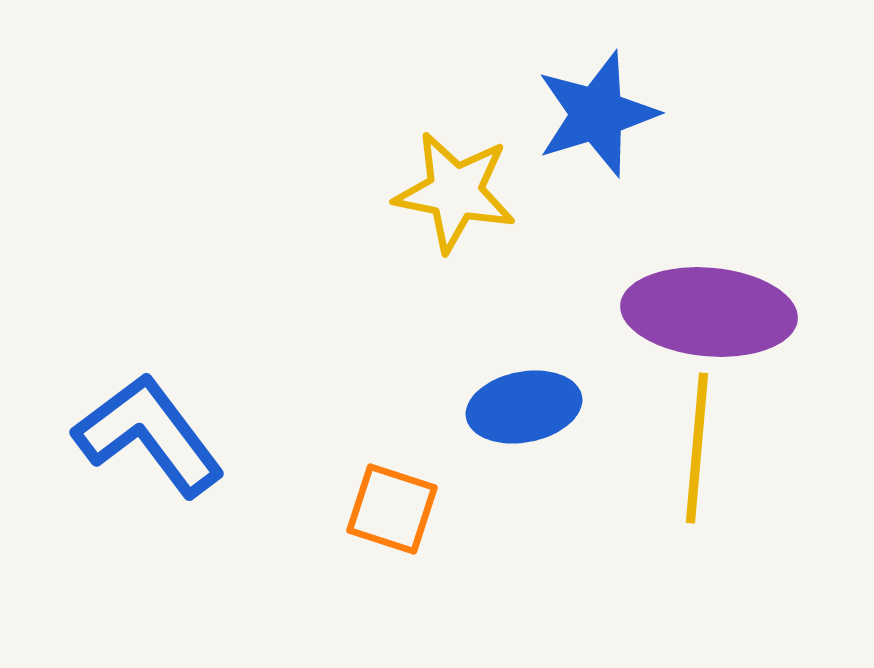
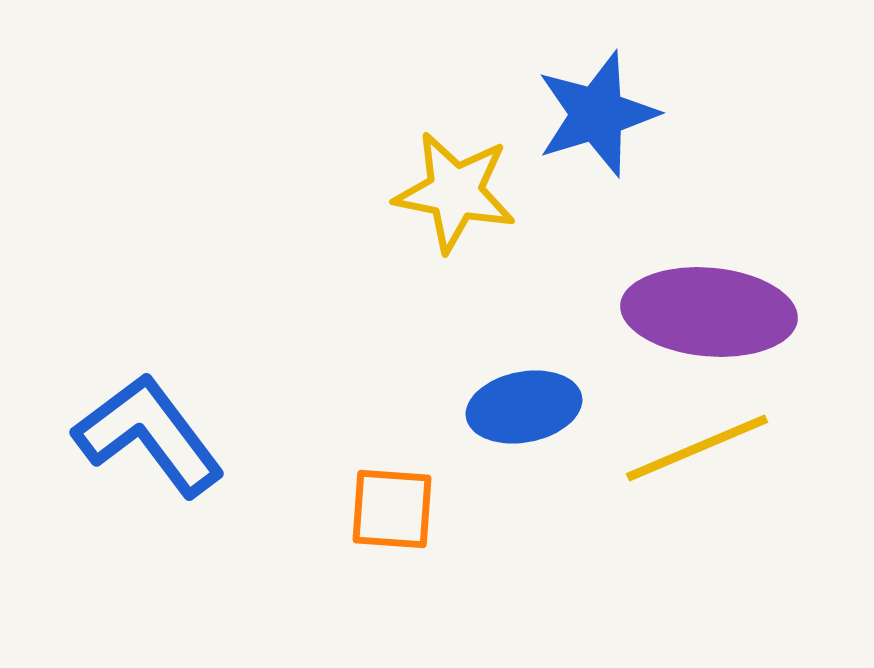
yellow line: rotated 62 degrees clockwise
orange square: rotated 14 degrees counterclockwise
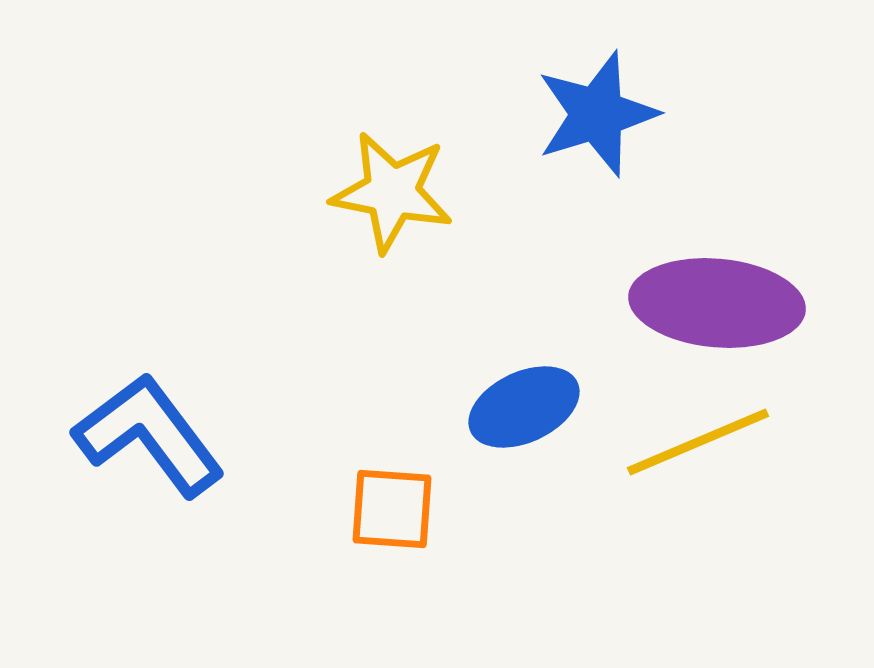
yellow star: moved 63 px left
purple ellipse: moved 8 px right, 9 px up
blue ellipse: rotated 14 degrees counterclockwise
yellow line: moved 1 px right, 6 px up
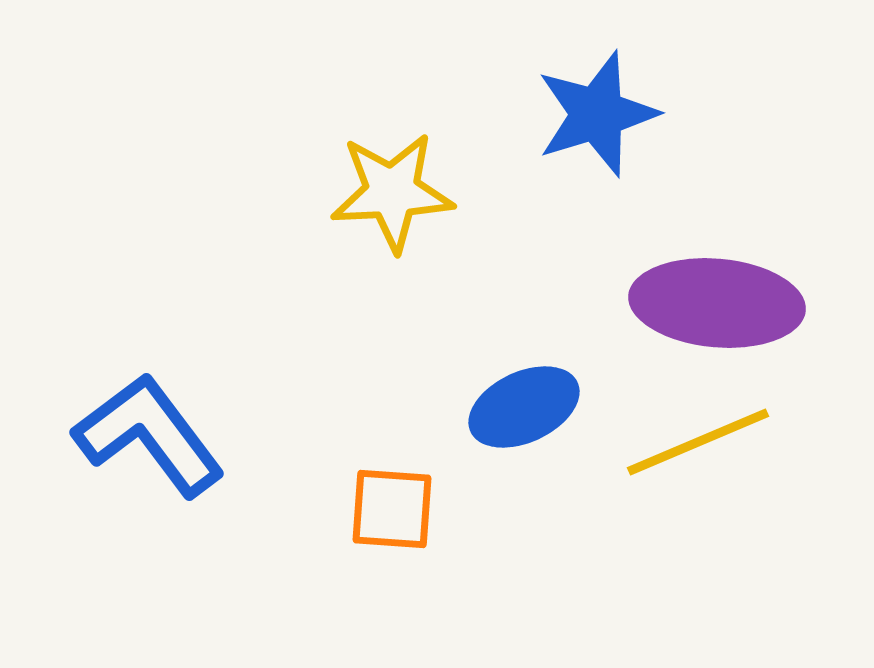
yellow star: rotated 14 degrees counterclockwise
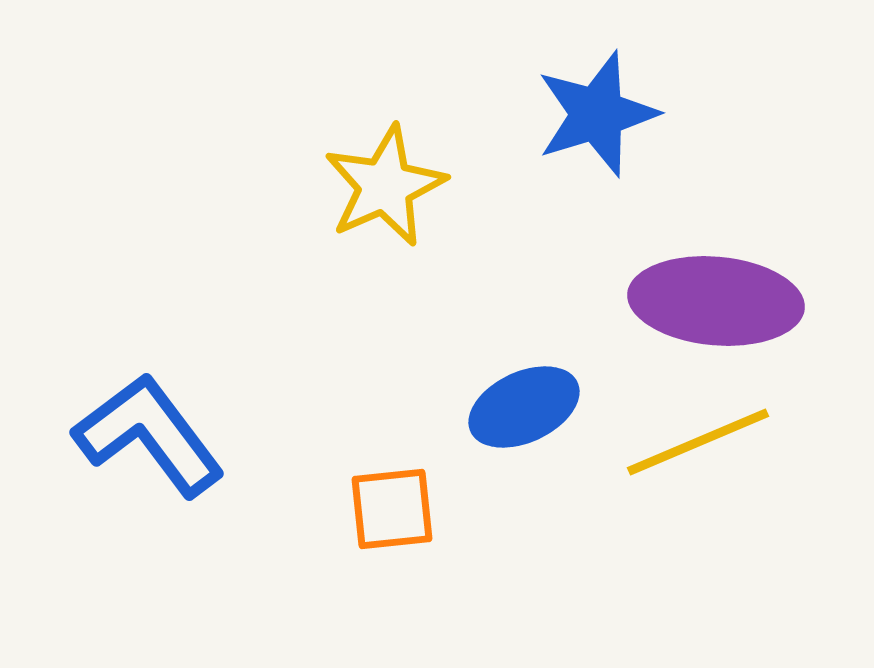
yellow star: moved 7 px left, 6 px up; rotated 21 degrees counterclockwise
purple ellipse: moved 1 px left, 2 px up
orange square: rotated 10 degrees counterclockwise
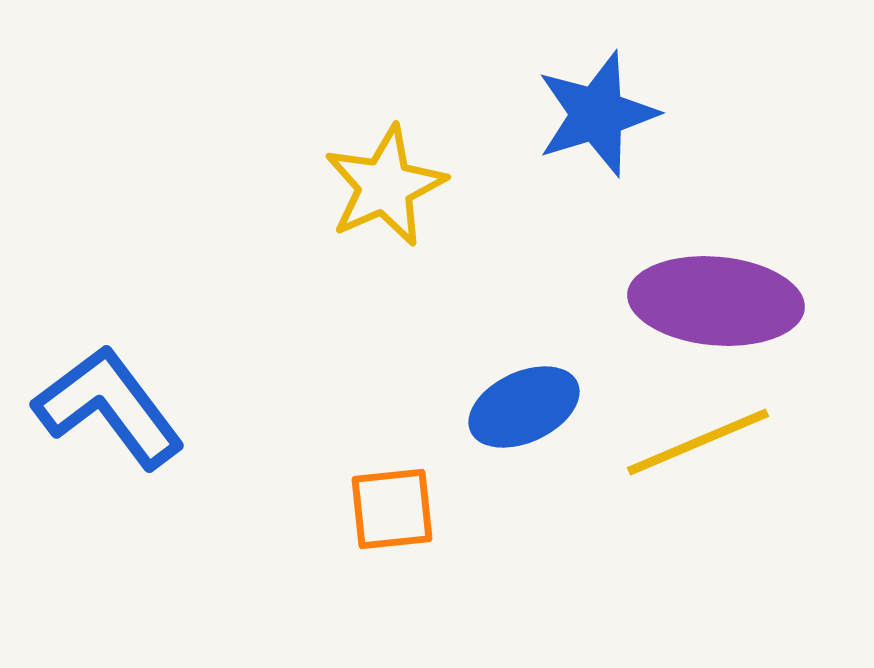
blue L-shape: moved 40 px left, 28 px up
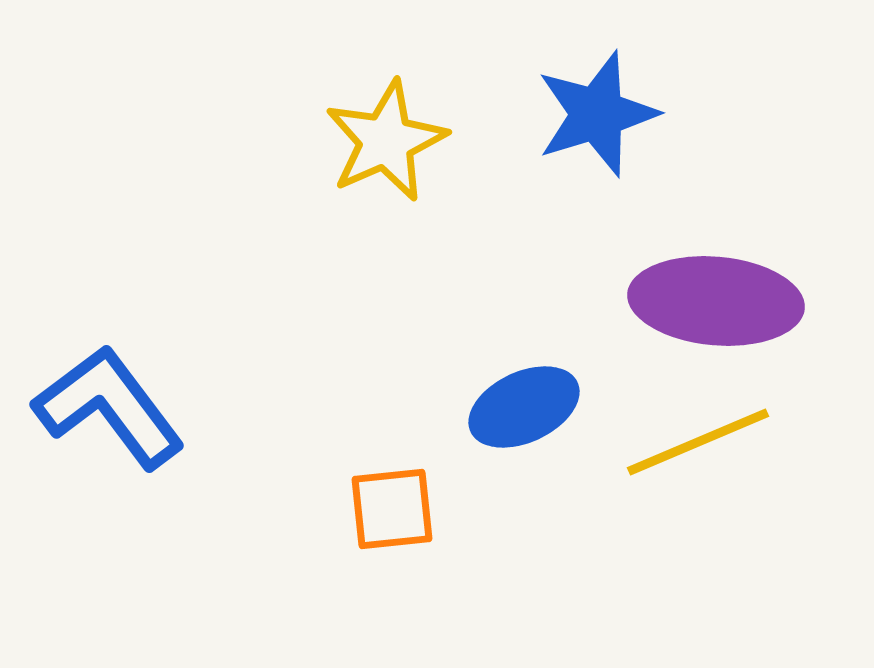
yellow star: moved 1 px right, 45 px up
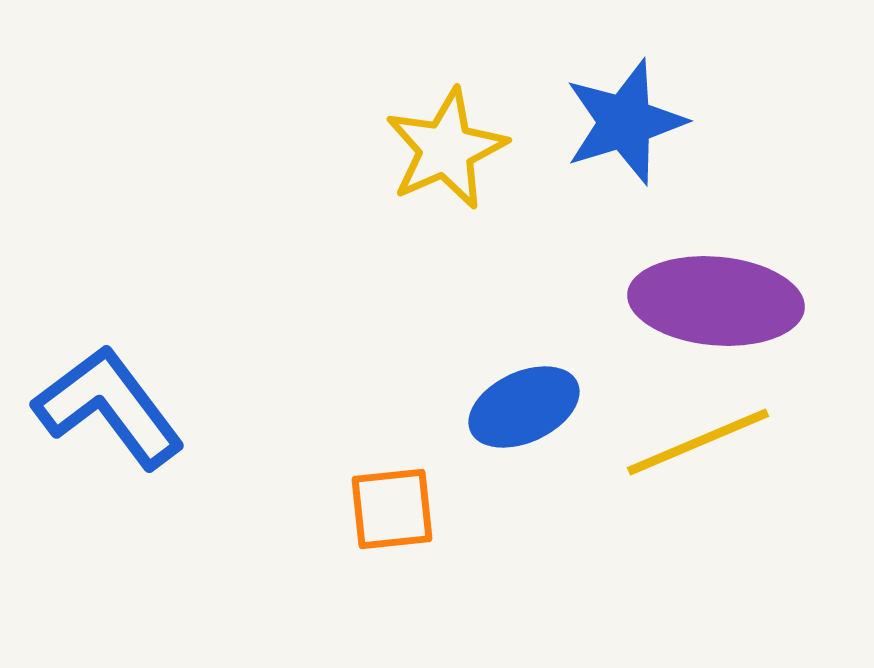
blue star: moved 28 px right, 8 px down
yellow star: moved 60 px right, 8 px down
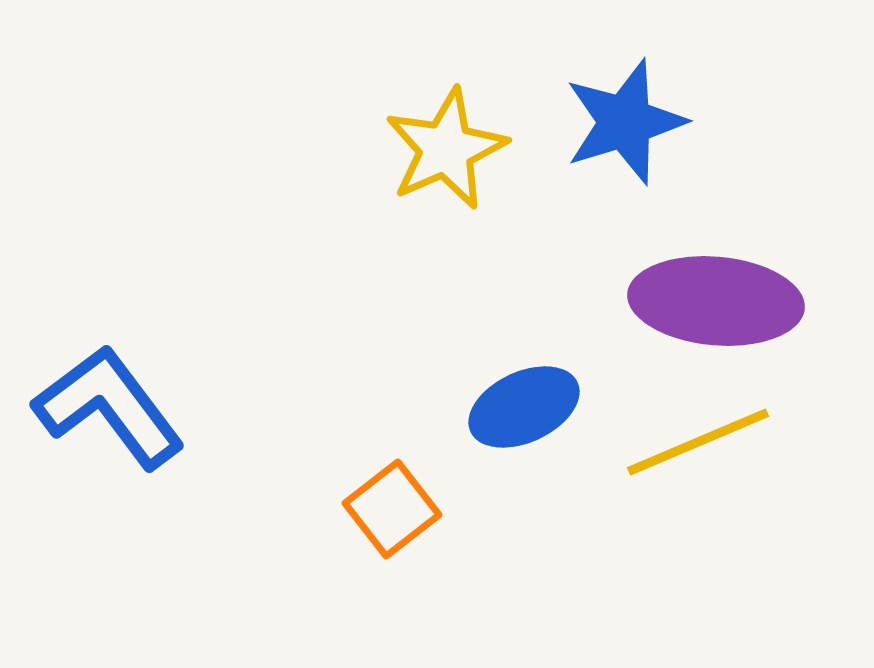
orange square: rotated 32 degrees counterclockwise
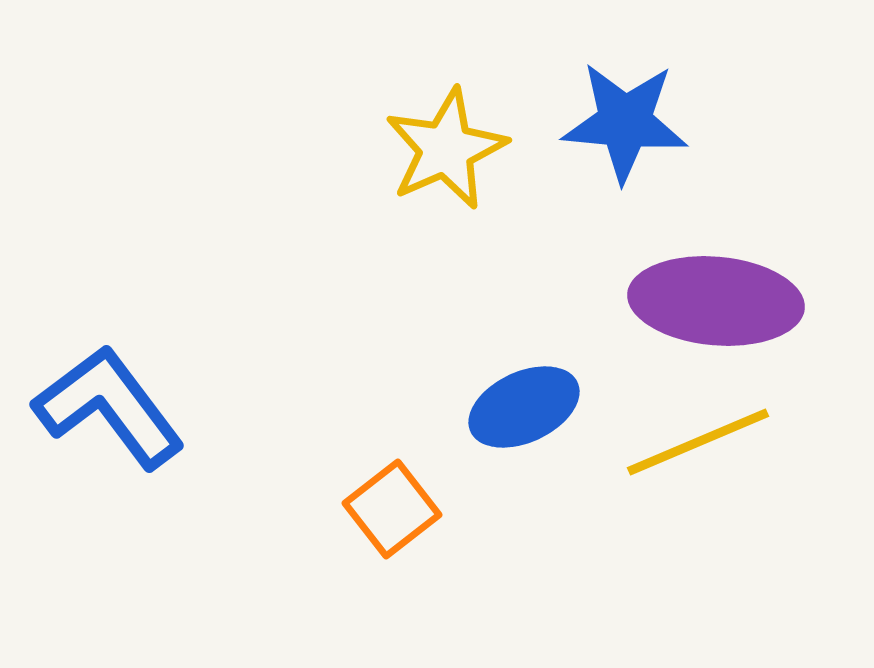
blue star: rotated 22 degrees clockwise
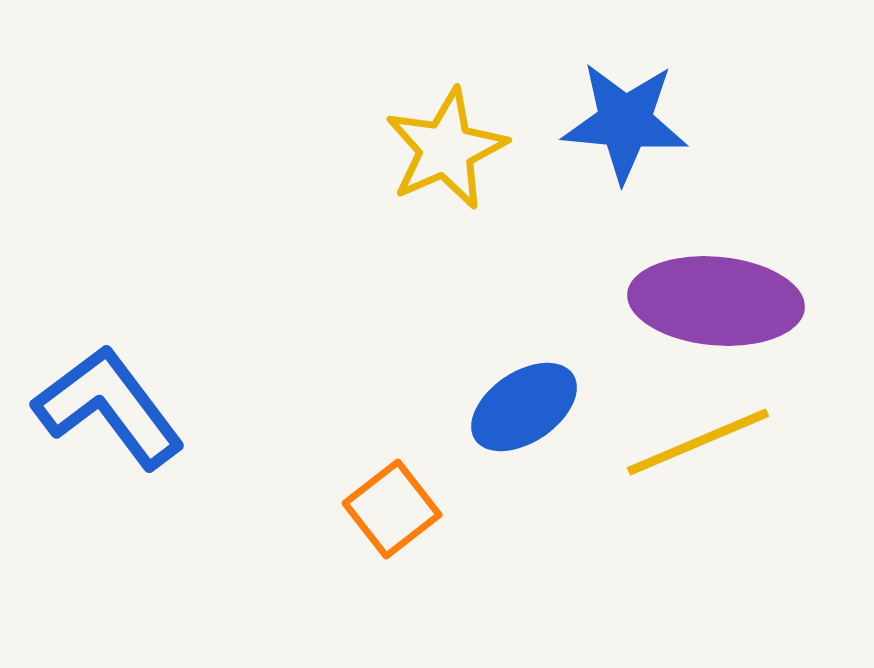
blue ellipse: rotated 9 degrees counterclockwise
